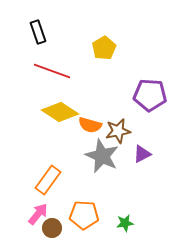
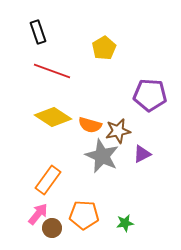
yellow diamond: moved 7 px left, 5 px down
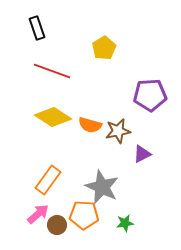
black rectangle: moved 1 px left, 4 px up
purple pentagon: rotated 8 degrees counterclockwise
gray star: moved 31 px down
pink arrow: rotated 10 degrees clockwise
brown circle: moved 5 px right, 3 px up
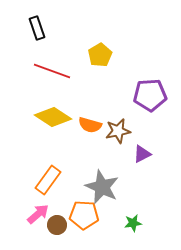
yellow pentagon: moved 4 px left, 7 px down
green star: moved 8 px right
